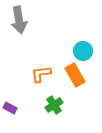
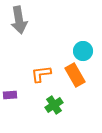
purple rectangle: moved 13 px up; rotated 32 degrees counterclockwise
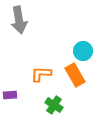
orange L-shape: rotated 10 degrees clockwise
green cross: rotated 24 degrees counterclockwise
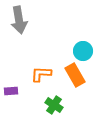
purple rectangle: moved 1 px right, 4 px up
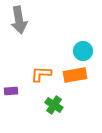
orange rectangle: rotated 70 degrees counterclockwise
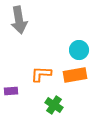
cyan circle: moved 4 px left, 1 px up
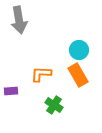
orange rectangle: moved 3 px right; rotated 70 degrees clockwise
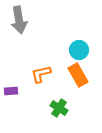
orange L-shape: rotated 15 degrees counterclockwise
green cross: moved 5 px right, 3 px down
